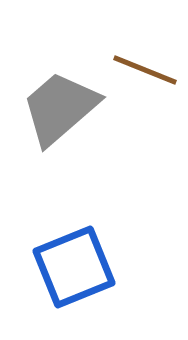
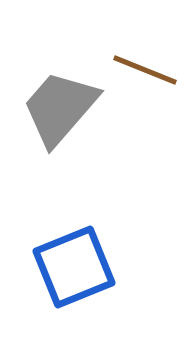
gray trapezoid: rotated 8 degrees counterclockwise
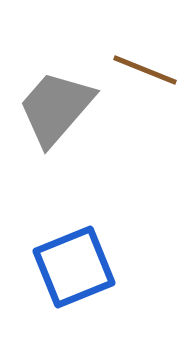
gray trapezoid: moved 4 px left
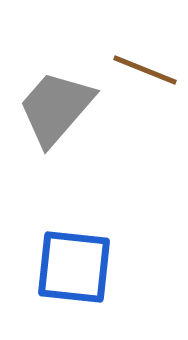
blue square: rotated 28 degrees clockwise
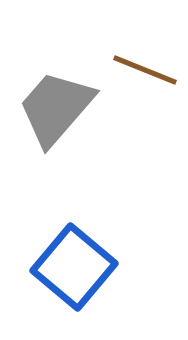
blue square: rotated 34 degrees clockwise
